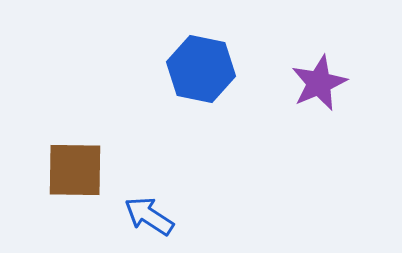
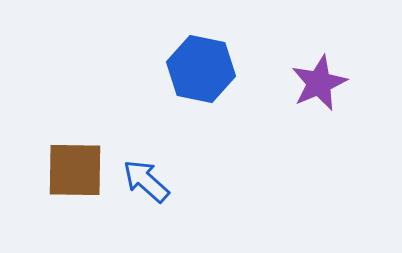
blue arrow: moved 3 px left, 35 px up; rotated 9 degrees clockwise
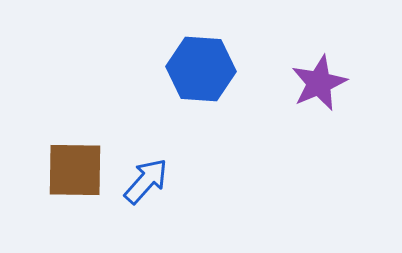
blue hexagon: rotated 8 degrees counterclockwise
blue arrow: rotated 90 degrees clockwise
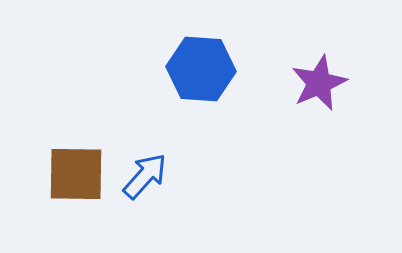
brown square: moved 1 px right, 4 px down
blue arrow: moved 1 px left, 5 px up
